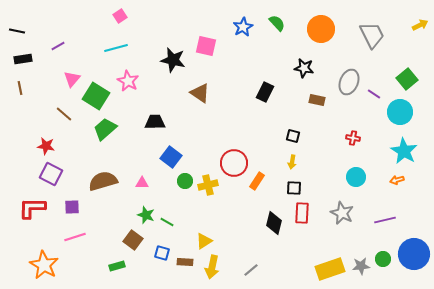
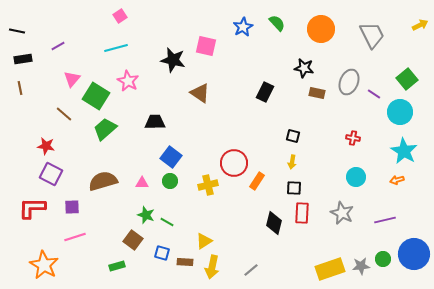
brown rectangle at (317, 100): moved 7 px up
green circle at (185, 181): moved 15 px left
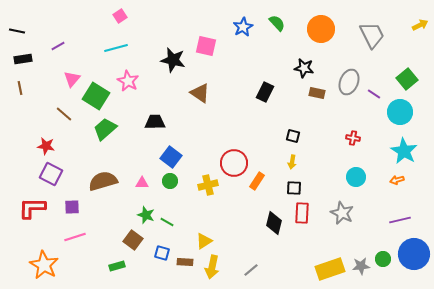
purple line at (385, 220): moved 15 px right
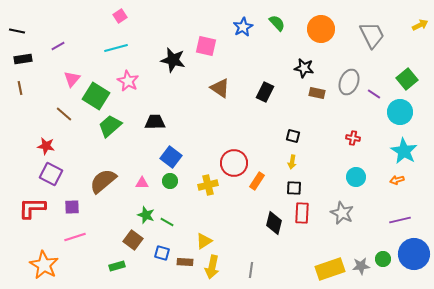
brown triangle at (200, 93): moved 20 px right, 5 px up
green trapezoid at (105, 129): moved 5 px right, 3 px up
brown semicircle at (103, 181): rotated 24 degrees counterclockwise
gray line at (251, 270): rotated 42 degrees counterclockwise
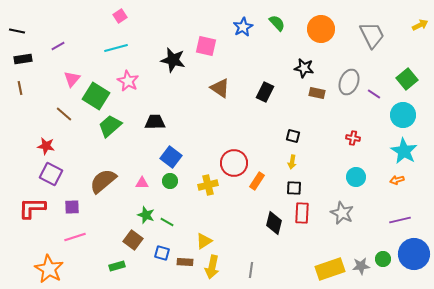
cyan circle at (400, 112): moved 3 px right, 3 px down
orange star at (44, 265): moved 5 px right, 4 px down
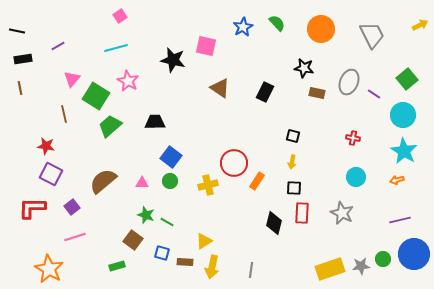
brown line at (64, 114): rotated 36 degrees clockwise
purple square at (72, 207): rotated 35 degrees counterclockwise
